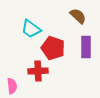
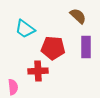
cyan trapezoid: moved 6 px left
red pentagon: rotated 15 degrees counterclockwise
pink semicircle: moved 1 px right, 1 px down
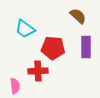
pink semicircle: moved 2 px right, 1 px up
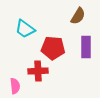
brown semicircle: rotated 78 degrees clockwise
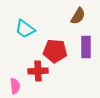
red pentagon: moved 2 px right, 3 px down
